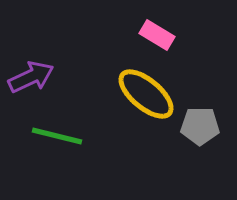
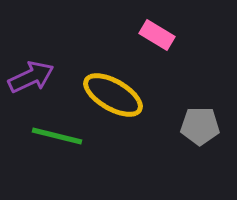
yellow ellipse: moved 33 px left, 1 px down; rotated 10 degrees counterclockwise
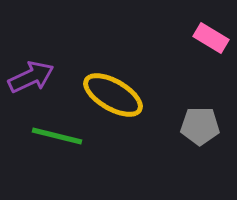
pink rectangle: moved 54 px right, 3 px down
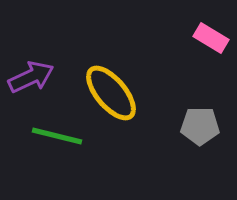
yellow ellipse: moved 2 px left, 2 px up; rotated 20 degrees clockwise
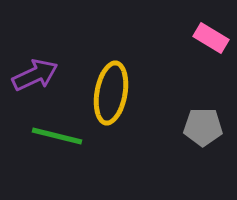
purple arrow: moved 4 px right, 2 px up
yellow ellipse: rotated 50 degrees clockwise
gray pentagon: moved 3 px right, 1 px down
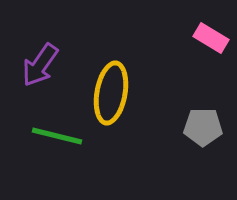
purple arrow: moved 5 px right, 10 px up; rotated 150 degrees clockwise
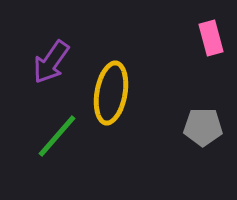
pink rectangle: rotated 44 degrees clockwise
purple arrow: moved 11 px right, 3 px up
green line: rotated 63 degrees counterclockwise
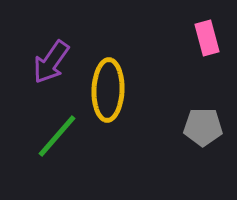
pink rectangle: moved 4 px left
yellow ellipse: moved 3 px left, 3 px up; rotated 8 degrees counterclockwise
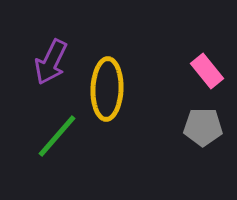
pink rectangle: moved 33 px down; rotated 24 degrees counterclockwise
purple arrow: rotated 9 degrees counterclockwise
yellow ellipse: moved 1 px left, 1 px up
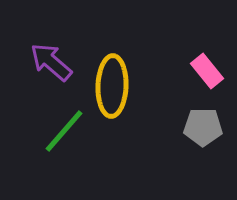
purple arrow: rotated 105 degrees clockwise
yellow ellipse: moved 5 px right, 3 px up
green line: moved 7 px right, 5 px up
